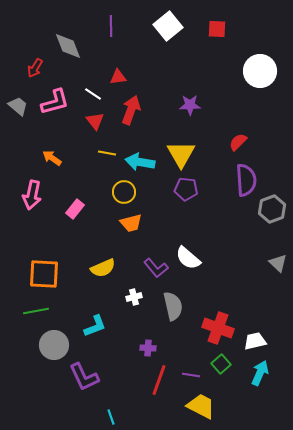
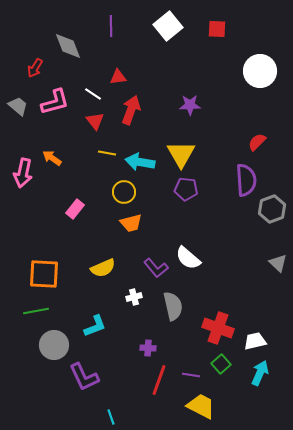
red semicircle at (238, 142): moved 19 px right
pink arrow at (32, 195): moved 9 px left, 22 px up
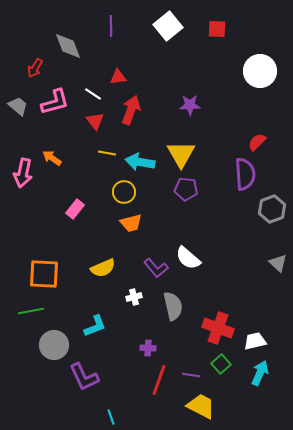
purple semicircle at (246, 180): moved 1 px left, 6 px up
green line at (36, 311): moved 5 px left
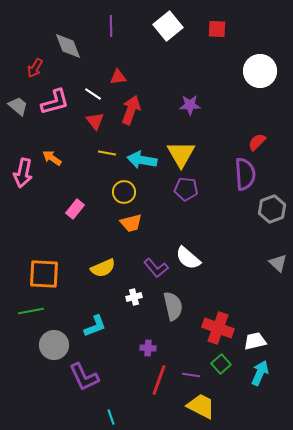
cyan arrow at (140, 162): moved 2 px right, 2 px up
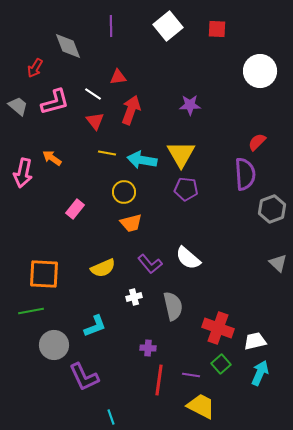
purple L-shape at (156, 268): moved 6 px left, 4 px up
red line at (159, 380): rotated 12 degrees counterclockwise
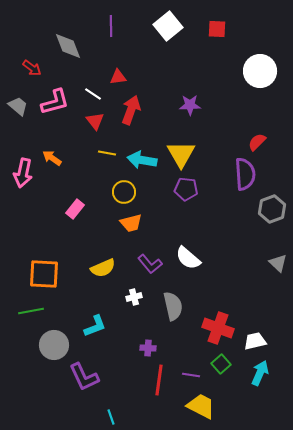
red arrow at (35, 68): moved 3 px left; rotated 84 degrees counterclockwise
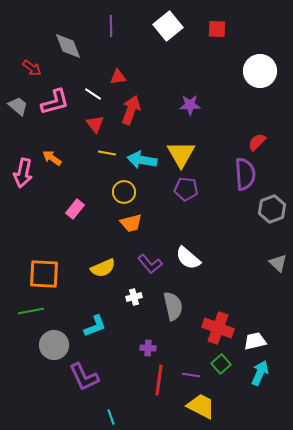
red triangle at (95, 121): moved 3 px down
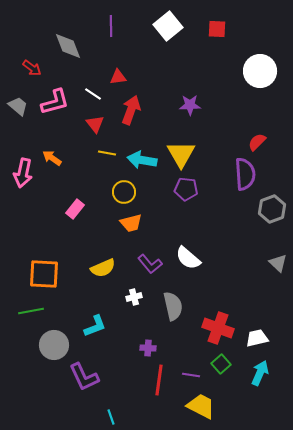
white trapezoid at (255, 341): moved 2 px right, 3 px up
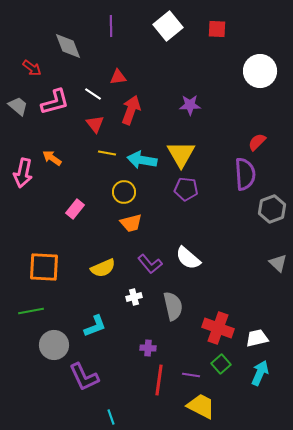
orange square at (44, 274): moved 7 px up
